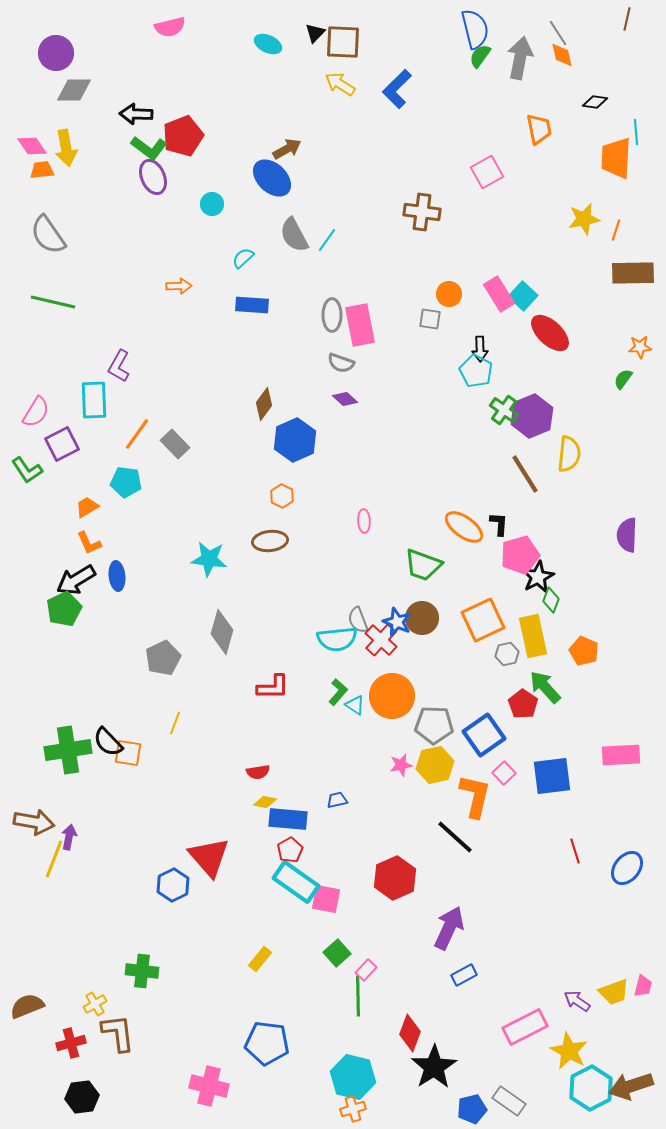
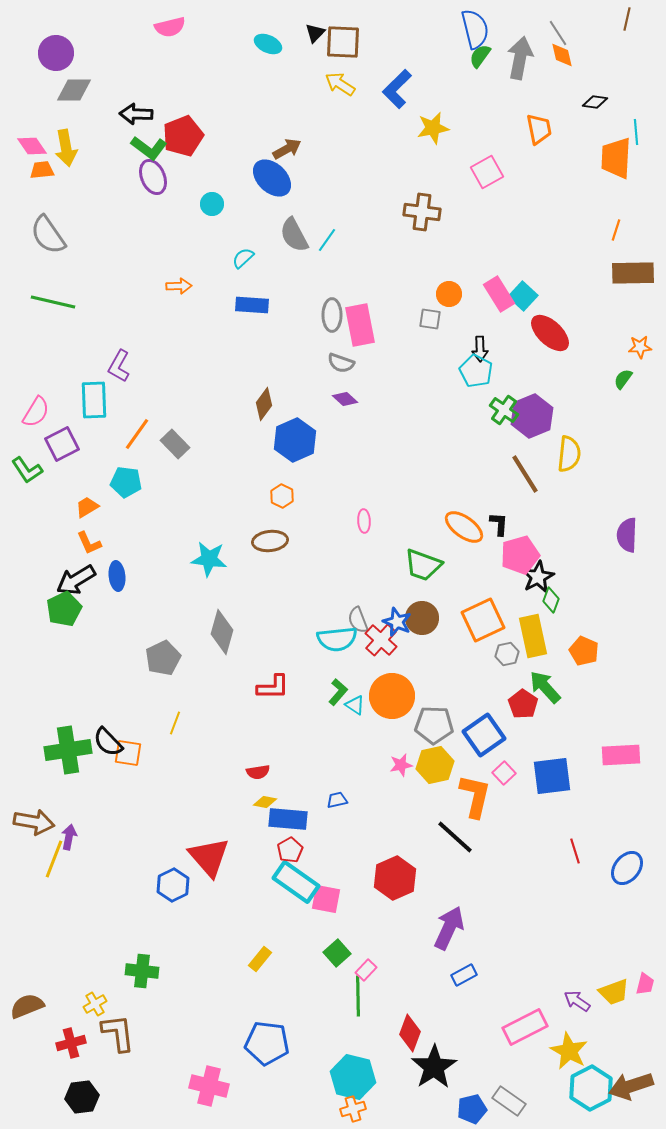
yellow star at (584, 219): moved 151 px left, 91 px up
pink trapezoid at (643, 986): moved 2 px right, 2 px up
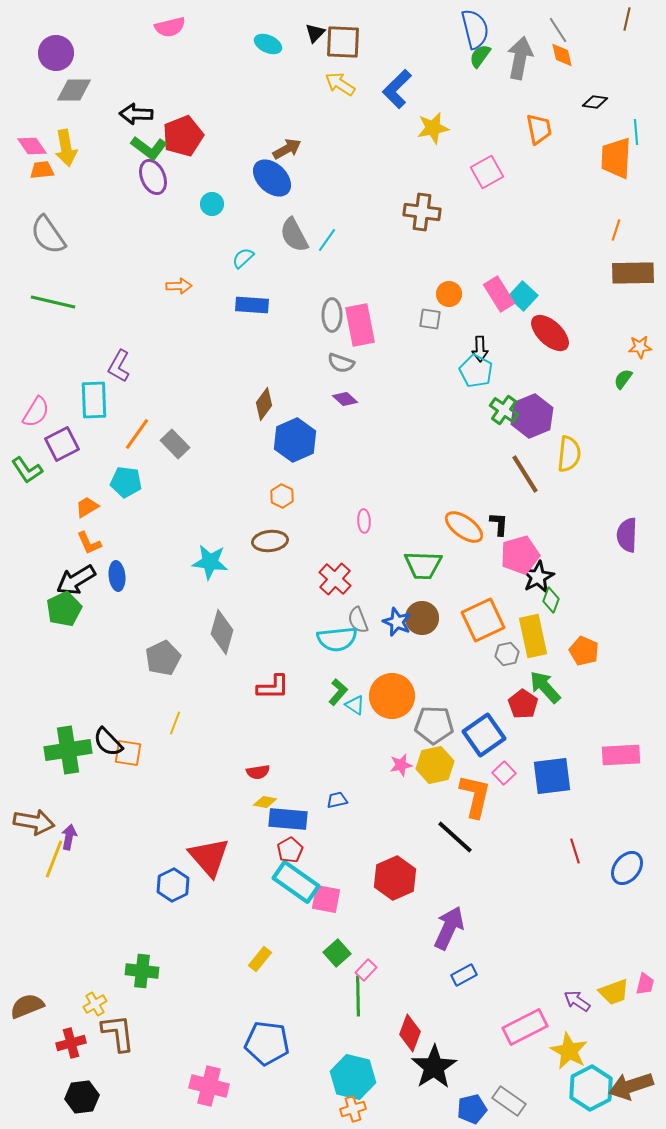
gray line at (558, 33): moved 3 px up
cyan star at (209, 559): moved 1 px right, 3 px down
green trapezoid at (423, 565): rotated 18 degrees counterclockwise
red cross at (381, 640): moved 46 px left, 61 px up
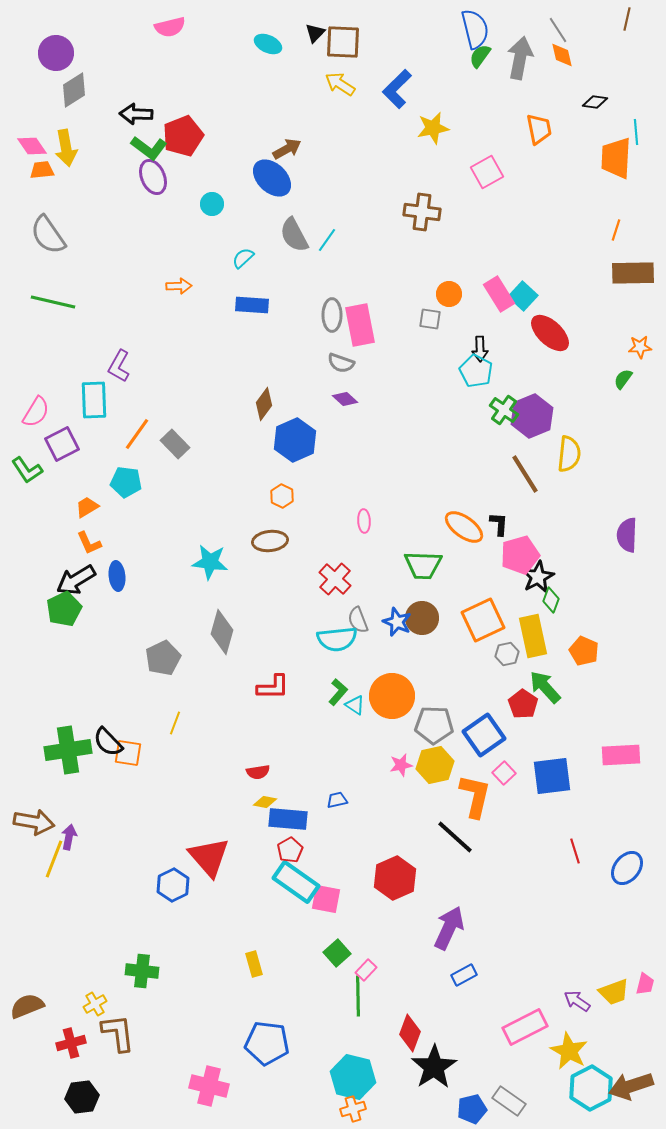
gray diamond at (74, 90): rotated 33 degrees counterclockwise
yellow rectangle at (260, 959): moved 6 px left, 5 px down; rotated 55 degrees counterclockwise
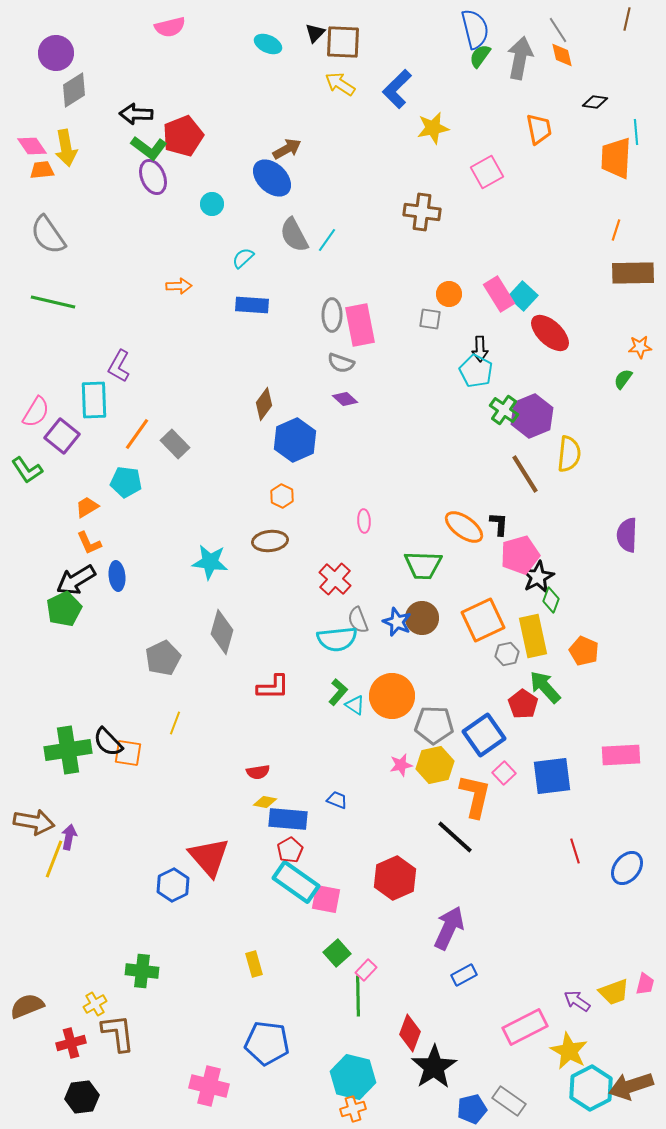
purple square at (62, 444): moved 8 px up; rotated 24 degrees counterclockwise
blue trapezoid at (337, 800): rotated 35 degrees clockwise
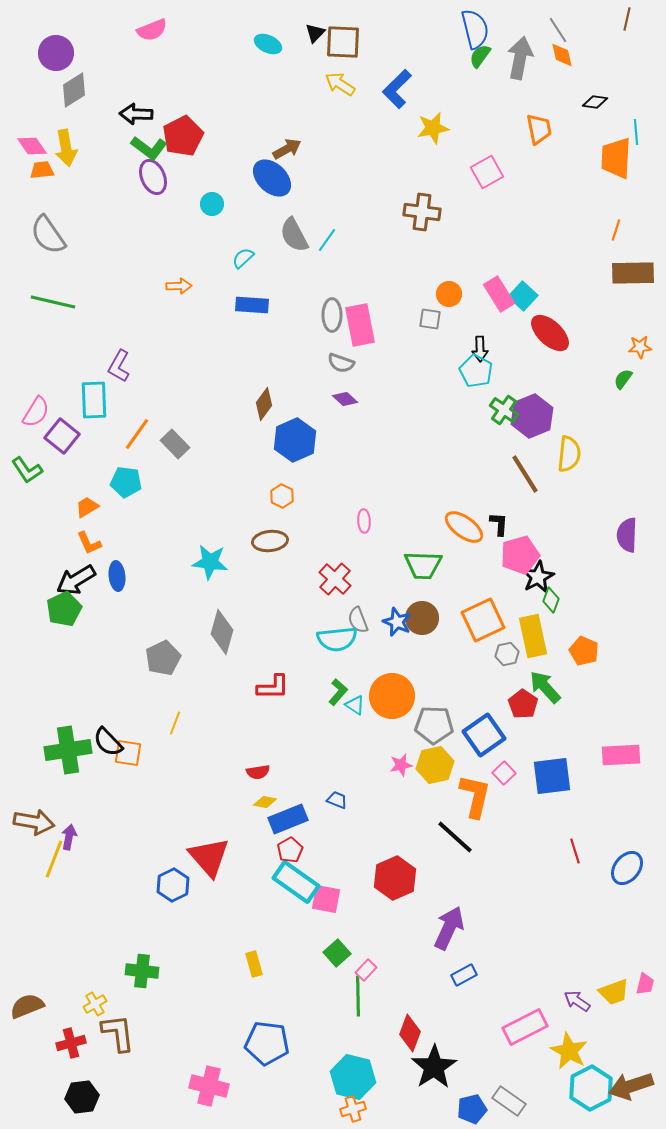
pink semicircle at (170, 27): moved 18 px left, 3 px down; rotated 8 degrees counterclockwise
red pentagon at (183, 136): rotated 6 degrees counterclockwise
blue rectangle at (288, 819): rotated 27 degrees counterclockwise
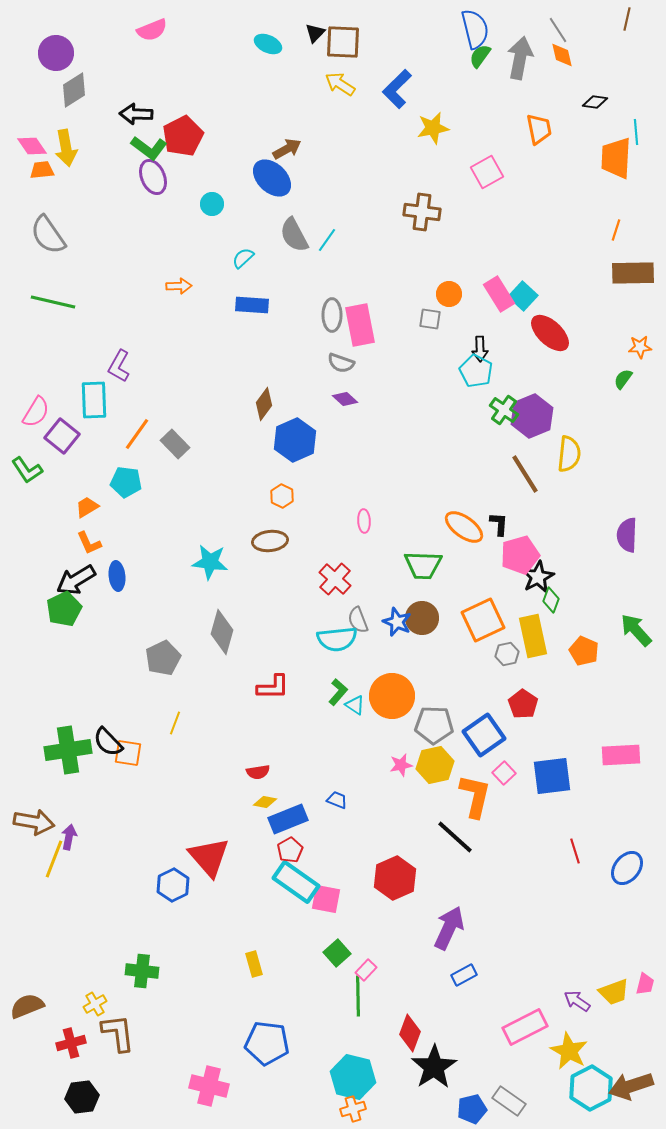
green arrow at (545, 687): moved 91 px right, 57 px up
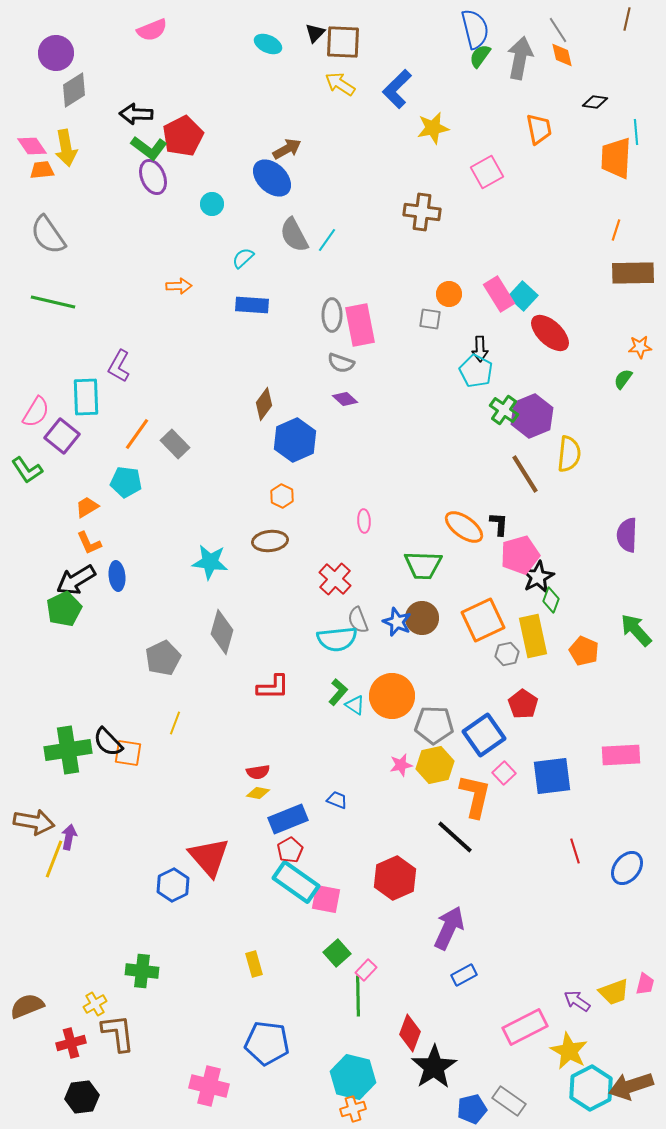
cyan rectangle at (94, 400): moved 8 px left, 3 px up
yellow diamond at (265, 802): moved 7 px left, 9 px up
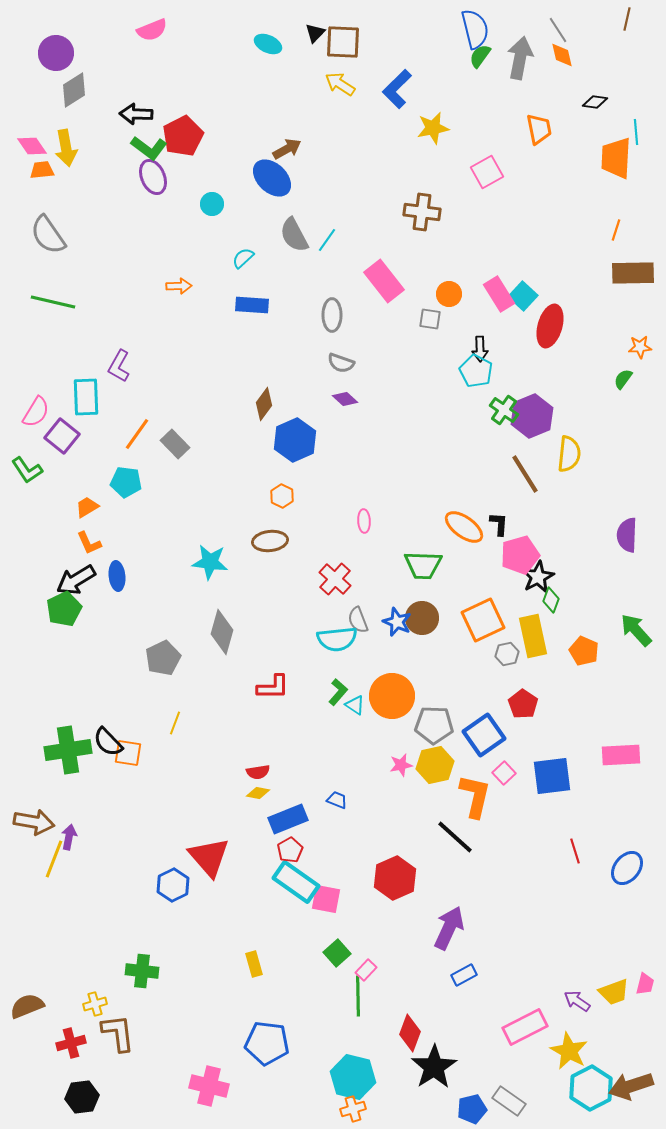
pink rectangle at (360, 325): moved 24 px right, 44 px up; rotated 27 degrees counterclockwise
red ellipse at (550, 333): moved 7 px up; rotated 63 degrees clockwise
yellow cross at (95, 1004): rotated 15 degrees clockwise
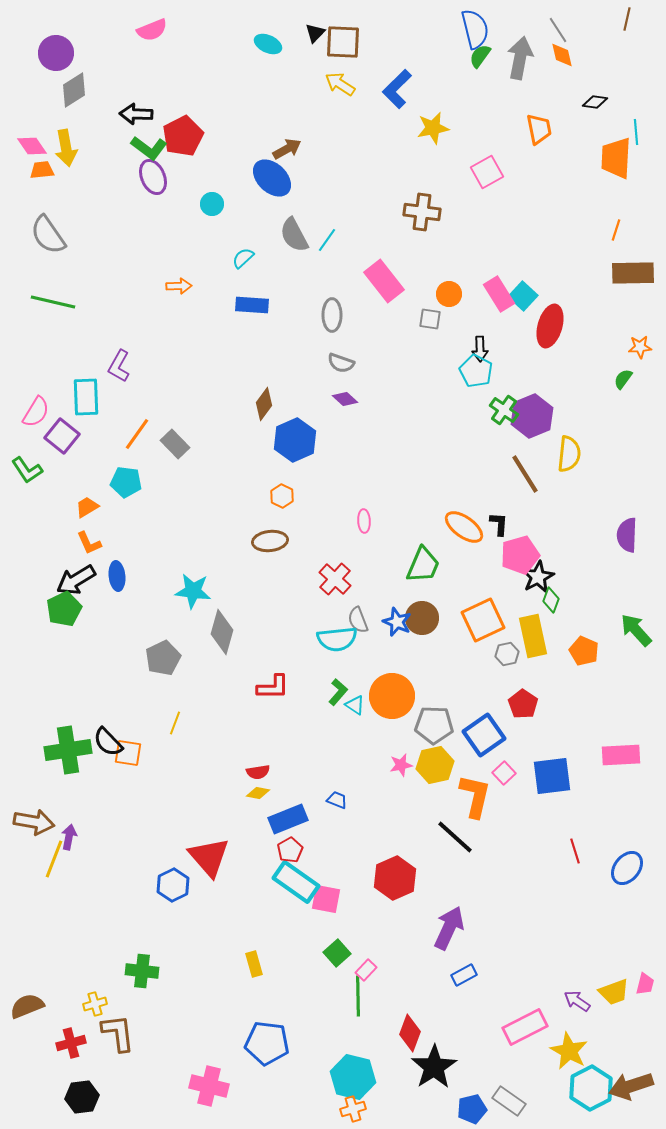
cyan star at (210, 562): moved 17 px left, 29 px down
green trapezoid at (423, 565): rotated 69 degrees counterclockwise
